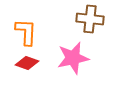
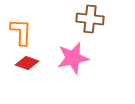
orange L-shape: moved 5 px left
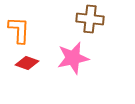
orange L-shape: moved 2 px left, 2 px up
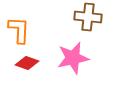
brown cross: moved 2 px left, 2 px up
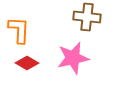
brown cross: moved 1 px left
red diamond: rotated 10 degrees clockwise
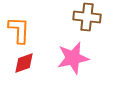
red diamond: moved 3 px left; rotated 50 degrees counterclockwise
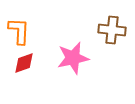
brown cross: moved 25 px right, 13 px down
orange L-shape: moved 1 px down
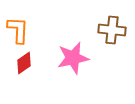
orange L-shape: moved 1 px left, 1 px up
red diamond: rotated 15 degrees counterclockwise
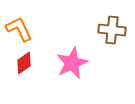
orange L-shape: moved 1 px right, 1 px up; rotated 28 degrees counterclockwise
pink star: moved 1 px left, 5 px down; rotated 12 degrees counterclockwise
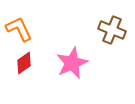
brown cross: rotated 16 degrees clockwise
